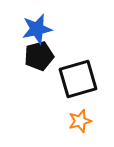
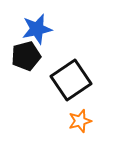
black pentagon: moved 13 px left
black square: moved 7 px left, 1 px down; rotated 18 degrees counterclockwise
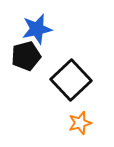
black square: rotated 9 degrees counterclockwise
orange star: moved 2 px down
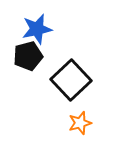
black pentagon: moved 2 px right
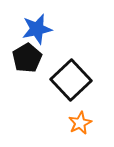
black pentagon: moved 1 px left, 2 px down; rotated 16 degrees counterclockwise
orange star: rotated 10 degrees counterclockwise
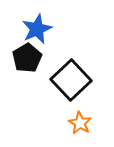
blue star: rotated 12 degrees counterclockwise
orange star: rotated 15 degrees counterclockwise
